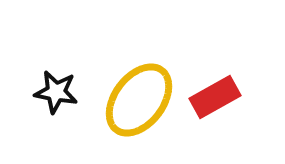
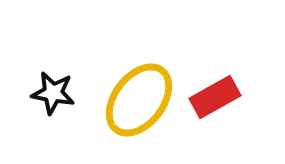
black star: moved 3 px left, 1 px down
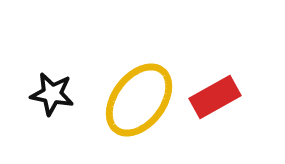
black star: moved 1 px left, 1 px down
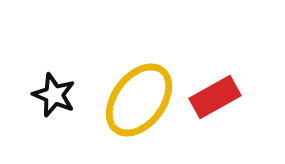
black star: moved 2 px right, 1 px down; rotated 12 degrees clockwise
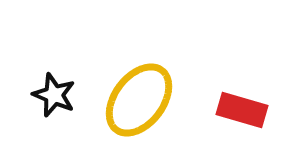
red rectangle: moved 27 px right, 13 px down; rotated 45 degrees clockwise
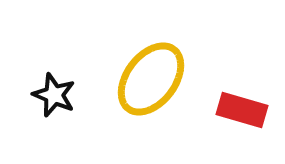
yellow ellipse: moved 12 px right, 21 px up
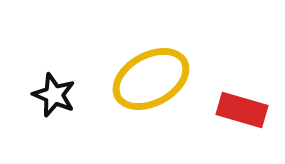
yellow ellipse: rotated 24 degrees clockwise
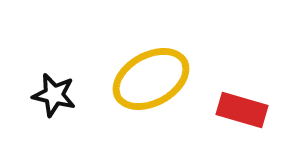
black star: rotated 9 degrees counterclockwise
